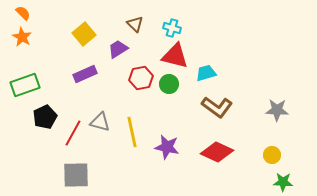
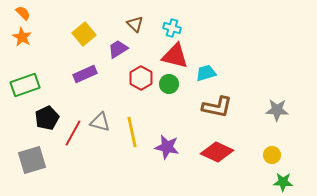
red hexagon: rotated 20 degrees counterclockwise
brown L-shape: rotated 24 degrees counterclockwise
black pentagon: moved 2 px right, 1 px down
gray square: moved 44 px left, 15 px up; rotated 16 degrees counterclockwise
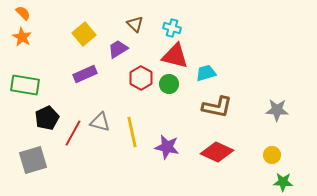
green rectangle: rotated 28 degrees clockwise
gray square: moved 1 px right
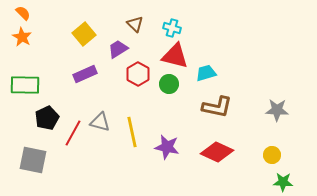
red hexagon: moved 3 px left, 4 px up
green rectangle: rotated 8 degrees counterclockwise
gray square: rotated 28 degrees clockwise
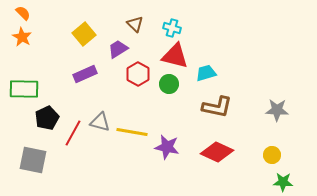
green rectangle: moved 1 px left, 4 px down
yellow line: rotated 68 degrees counterclockwise
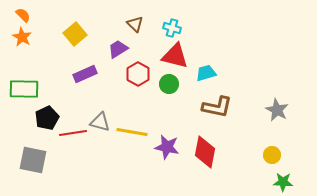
orange semicircle: moved 2 px down
yellow square: moved 9 px left
gray star: rotated 25 degrees clockwise
red line: rotated 52 degrees clockwise
red diamond: moved 12 px left; rotated 76 degrees clockwise
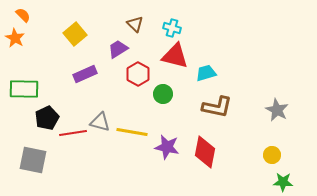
orange star: moved 7 px left, 1 px down
green circle: moved 6 px left, 10 px down
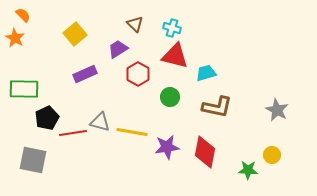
green circle: moved 7 px right, 3 px down
purple star: rotated 20 degrees counterclockwise
green star: moved 35 px left, 12 px up
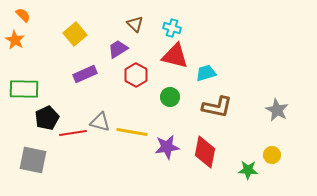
orange star: moved 2 px down
red hexagon: moved 2 px left, 1 px down
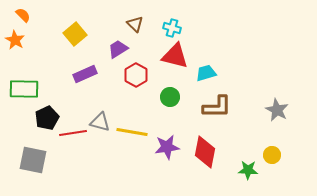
brown L-shape: rotated 12 degrees counterclockwise
